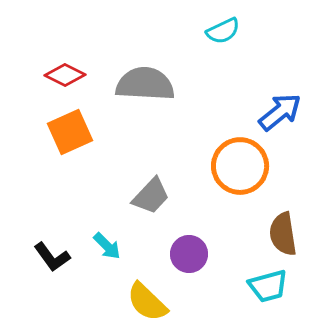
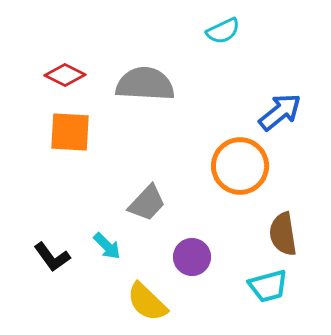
orange square: rotated 27 degrees clockwise
gray trapezoid: moved 4 px left, 7 px down
purple circle: moved 3 px right, 3 px down
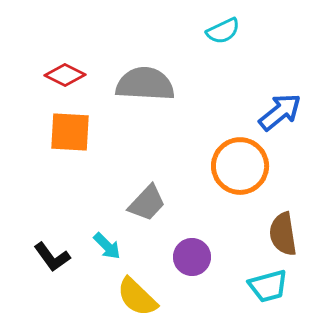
yellow semicircle: moved 10 px left, 5 px up
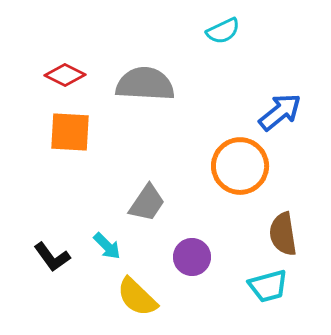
gray trapezoid: rotated 9 degrees counterclockwise
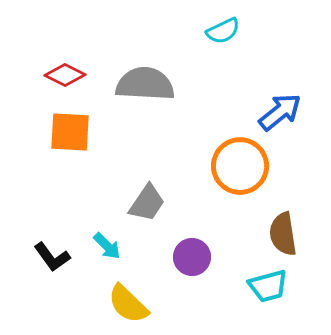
yellow semicircle: moved 9 px left, 7 px down
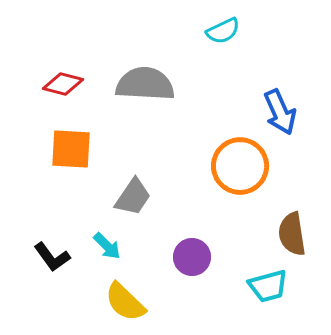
red diamond: moved 2 px left, 9 px down; rotated 12 degrees counterclockwise
blue arrow: rotated 105 degrees clockwise
orange square: moved 1 px right, 17 px down
gray trapezoid: moved 14 px left, 6 px up
brown semicircle: moved 9 px right
yellow semicircle: moved 3 px left, 2 px up
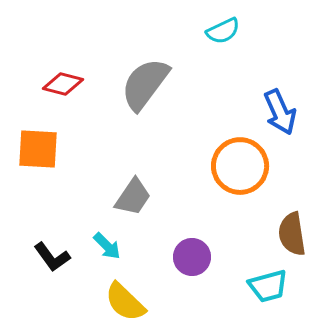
gray semicircle: rotated 56 degrees counterclockwise
orange square: moved 33 px left
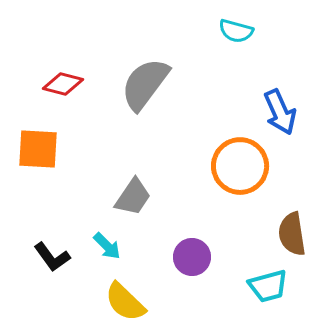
cyan semicircle: moved 13 px right; rotated 40 degrees clockwise
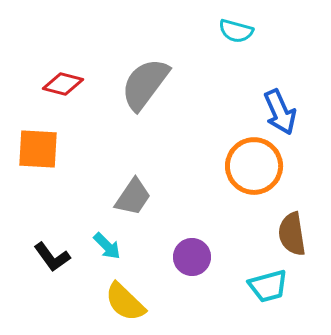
orange circle: moved 14 px right
